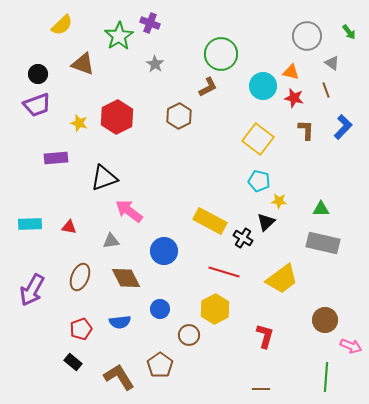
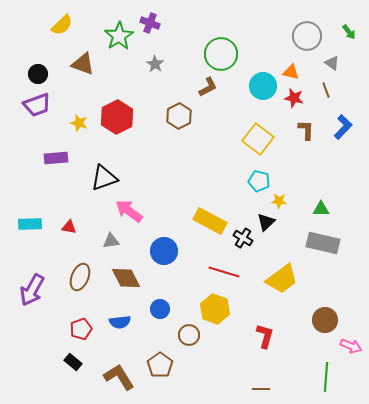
yellow hexagon at (215, 309): rotated 12 degrees counterclockwise
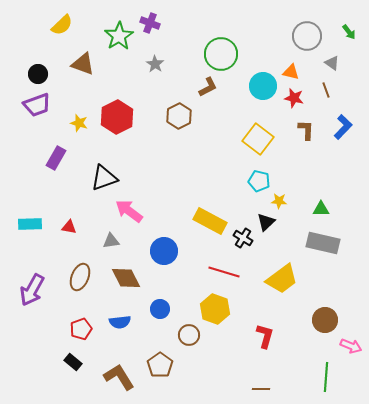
purple rectangle at (56, 158): rotated 55 degrees counterclockwise
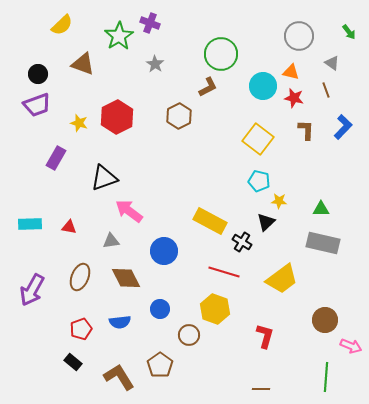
gray circle at (307, 36): moved 8 px left
black cross at (243, 238): moved 1 px left, 4 px down
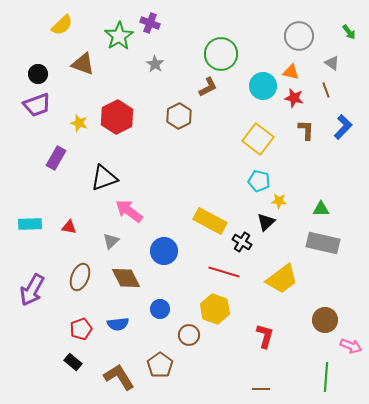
gray triangle at (111, 241): rotated 36 degrees counterclockwise
blue semicircle at (120, 322): moved 2 px left, 2 px down
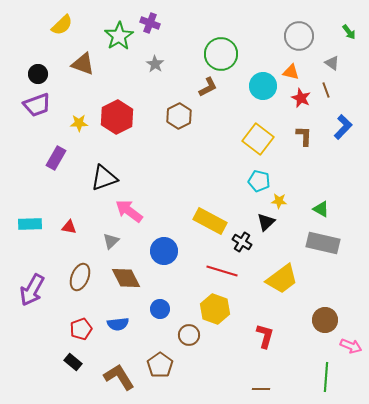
red star at (294, 98): moved 7 px right; rotated 12 degrees clockwise
yellow star at (79, 123): rotated 18 degrees counterclockwise
brown L-shape at (306, 130): moved 2 px left, 6 px down
green triangle at (321, 209): rotated 30 degrees clockwise
red line at (224, 272): moved 2 px left, 1 px up
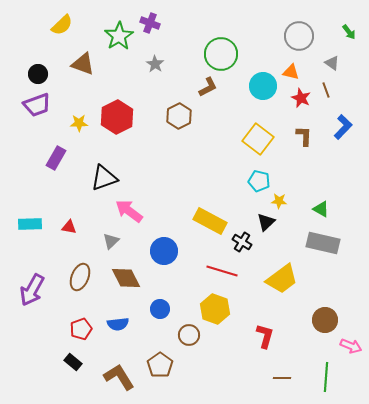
brown line at (261, 389): moved 21 px right, 11 px up
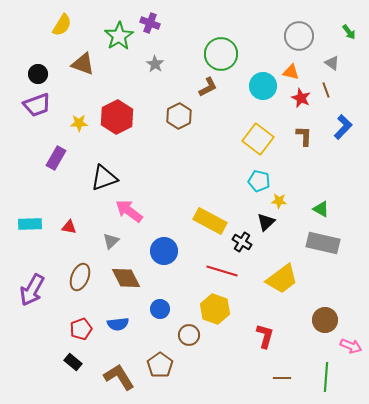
yellow semicircle at (62, 25): rotated 15 degrees counterclockwise
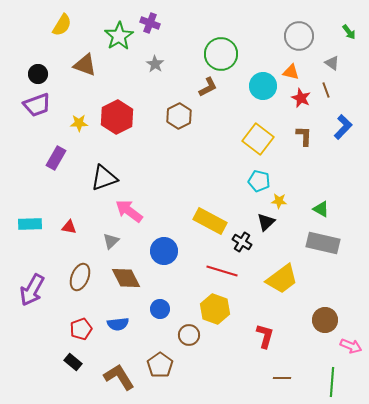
brown triangle at (83, 64): moved 2 px right, 1 px down
green line at (326, 377): moved 6 px right, 5 px down
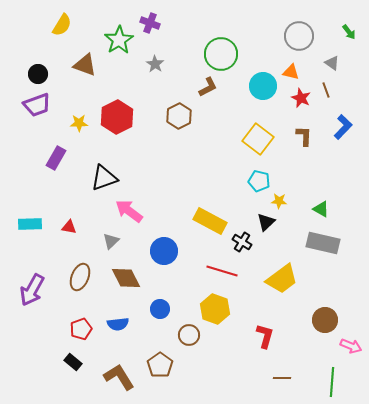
green star at (119, 36): moved 4 px down
